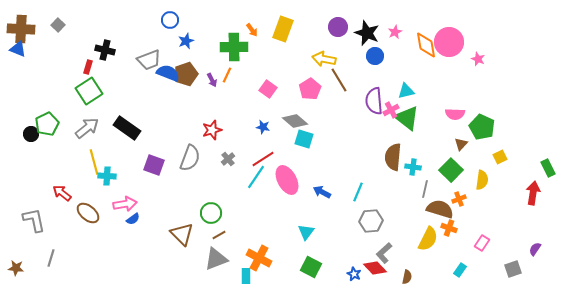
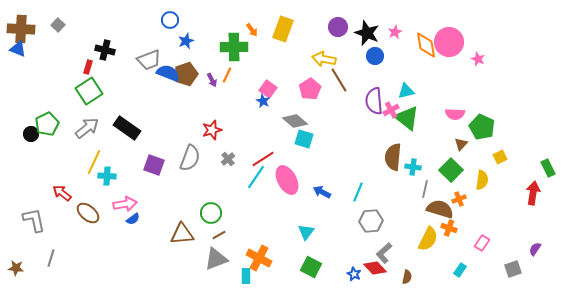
blue star at (263, 127): moved 26 px up; rotated 16 degrees clockwise
yellow line at (94, 162): rotated 40 degrees clockwise
brown triangle at (182, 234): rotated 50 degrees counterclockwise
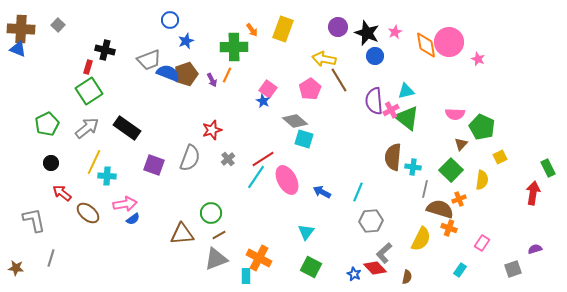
black circle at (31, 134): moved 20 px right, 29 px down
yellow semicircle at (428, 239): moved 7 px left
purple semicircle at (535, 249): rotated 40 degrees clockwise
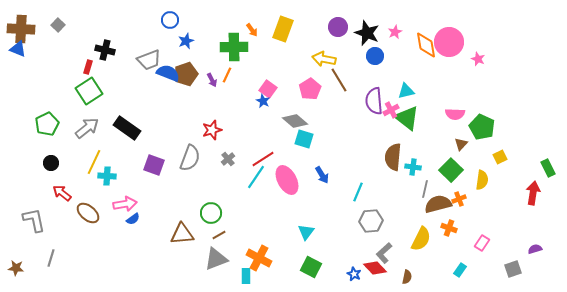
blue arrow at (322, 192): moved 17 px up; rotated 150 degrees counterclockwise
brown semicircle at (440, 209): moved 2 px left, 5 px up; rotated 32 degrees counterclockwise
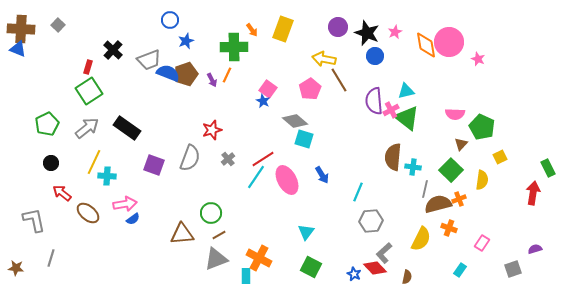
black cross at (105, 50): moved 8 px right; rotated 30 degrees clockwise
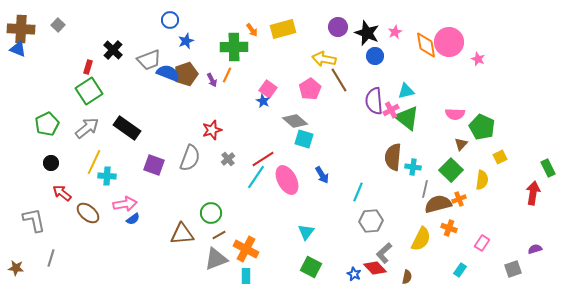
yellow rectangle at (283, 29): rotated 55 degrees clockwise
orange cross at (259, 258): moved 13 px left, 9 px up
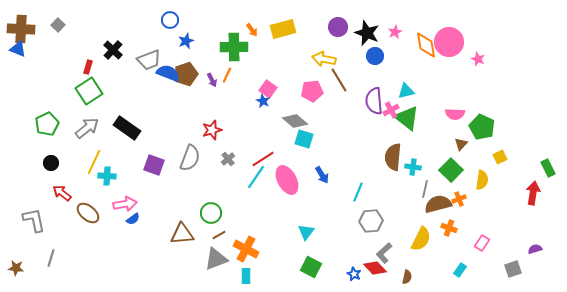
pink pentagon at (310, 89): moved 2 px right, 2 px down; rotated 25 degrees clockwise
